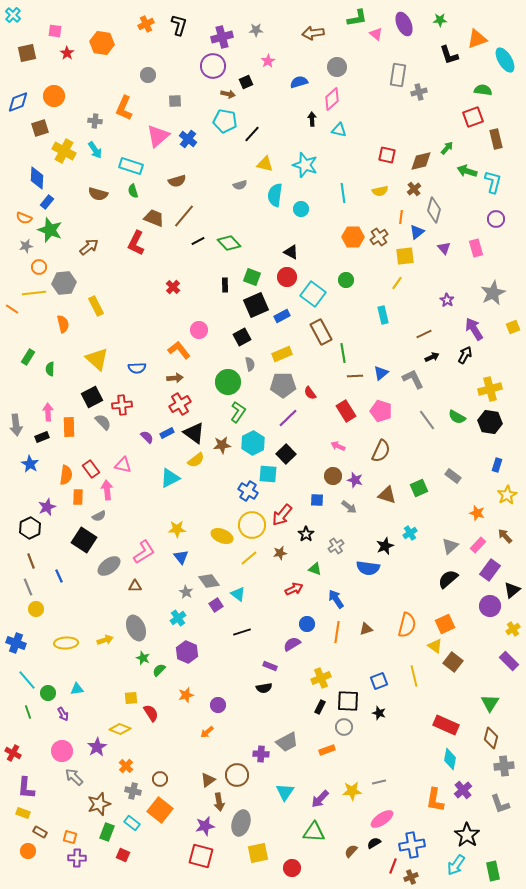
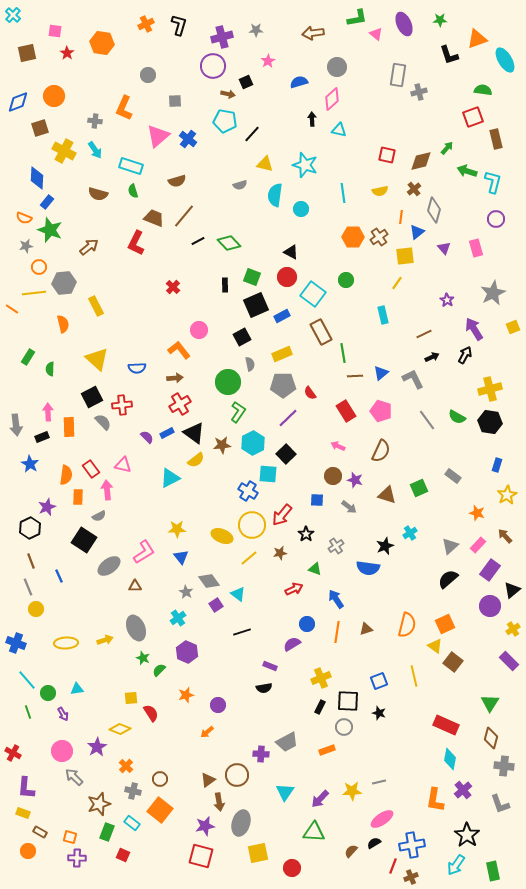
gray cross at (504, 766): rotated 12 degrees clockwise
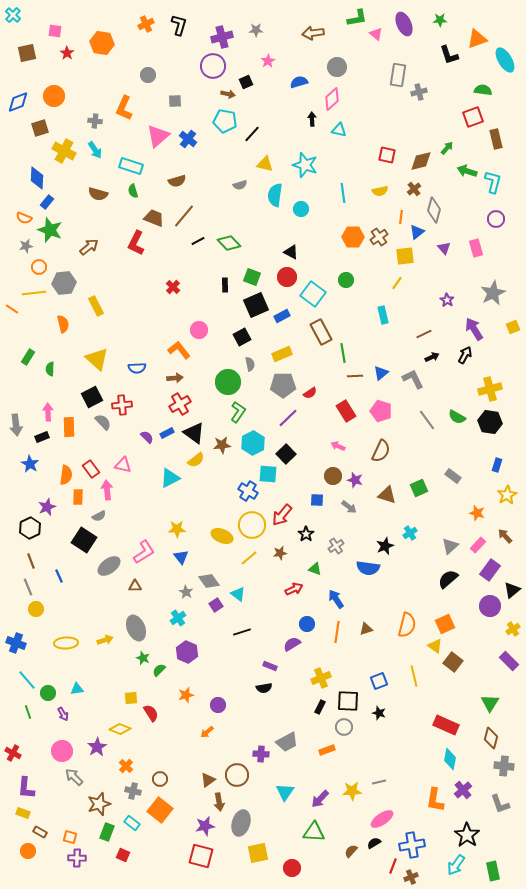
red semicircle at (310, 393): rotated 88 degrees counterclockwise
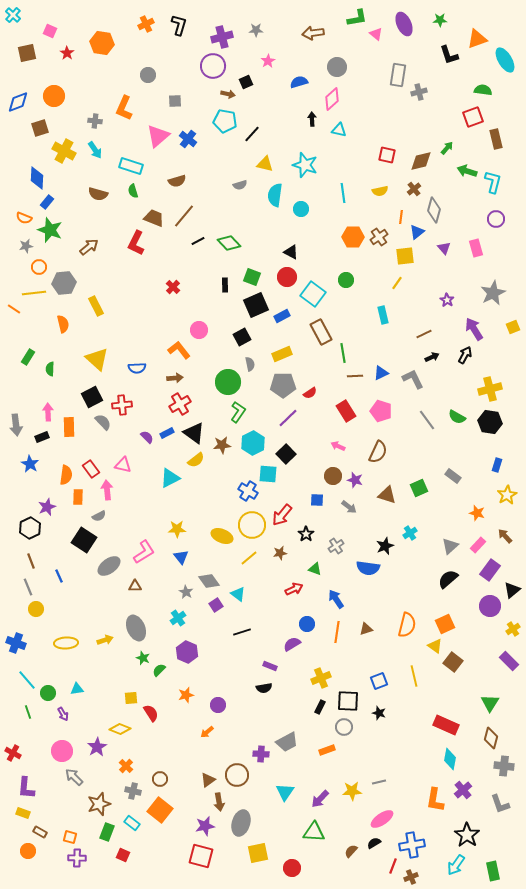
pink square at (55, 31): moved 5 px left; rotated 16 degrees clockwise
orange line at (12, 309): moved 2 px right
blue triangle at (381, 373): rotated 14 degrees clockwise
brown semicircle at (381, 451): moved 3 px left, 1 px down
